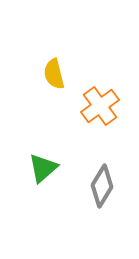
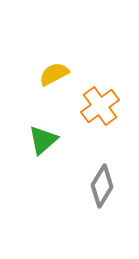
yellow semicircle: rotated 76 degrees clockwise
green triangle: moved 28 px up
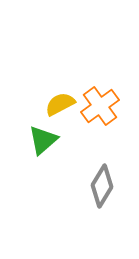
yellow semicircle: moved 6 px right, 30 px down
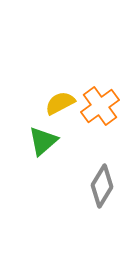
yellow semicircle: moved 1 px up
green triangle: moved 1 px down
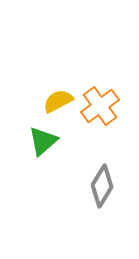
yellow semicircle: moved 2 px left, 2 px up
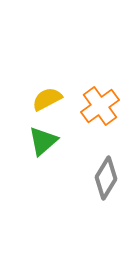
yellow semicircle: moved 11 px left, 2 px up
gray diamond: moved 4 px right, 8 px up
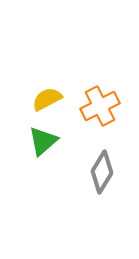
orange cross: rotated 9 degrees clockwise
gray diamond: moved 4 px left, 6 px up
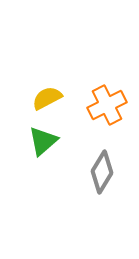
yellow semicircle: moved 1 px up
orange cross: moved 7 px right, 1 px up
